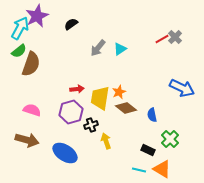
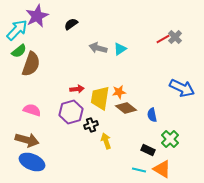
cyan arrow: moved 3 px left, 2 px down; rotated 15 degrees clockwise
red line: moved 1 px right
gray arrow: rotated 66 degrees clockwise
orange star: rotated 16 degrees clockwise
blue ellipse: moved 33 px left, 9 px down; rotated 10 degrees counterclockwise
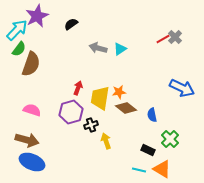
green semicircle: moved 2 px up; rotated 14 degrees counterclockwise
red arrow: moved 1 px right, 1 px up; rotated 64 degrees counterclockwise
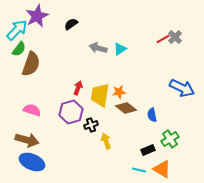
yellow trapezoid: moved 3 px up
green cross: rotated 12 degrees clockwise
black rectangle: rotated 48 degrees counterclockwise
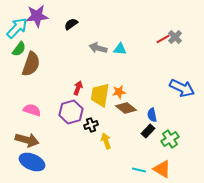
purple star: rotated 20 degrees clockwise
cyan arrow: moved 2 px up
cyan triangle: rotated 40 degrees clockwise
black rectangle: moved 19 px up; rotated 24 degrees counterclockwise
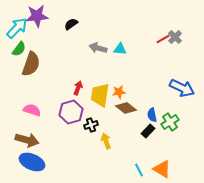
green cross: moved 17 px up
cyan line: rotated 48 degrees clockwise
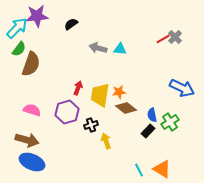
purple hexagon: moved 4 px left
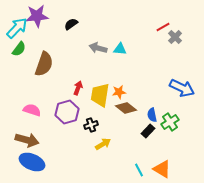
red line: moved 12 px up
brown semicircle: moved 13 px right
yellow arrow: moved 3 px left, 3 px down; rotated 77 degrees clockwise
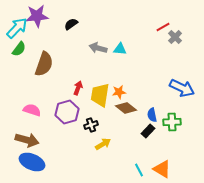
green cross: moved 2 px right; rotated 30 degrees clockwise
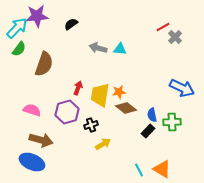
brown arrow: moved 14 px right
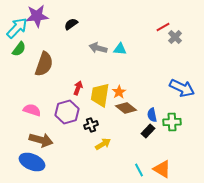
orange star: rotated 24 degrees counterclockwise
